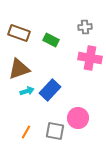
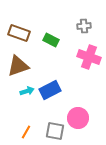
gray cross: moved 1 px left, 1 px up
pink cross: moved 1 px left, 1 px up; rotated 10 degrees clockwise
brown triangle: moved 1 px left, 3 px up
blue rectangle: rotated 20 degrees clockwise
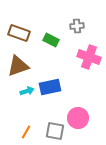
gray cross: moved 7 px left
blue rectangle: moved 3 px up; rotated 15 degrees clockwise
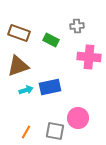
pink cross: rotated 15 degrees counterclockwise
cyan arrow: moved 1 px left, 1 px up
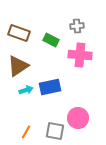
pink cross: moved 9 px left, 2 px up
brown triangle: rotated 15 degrees counterclockwise
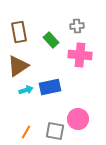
brown rectangle: moved 1 px up; rotated 60 degrees clockwise
green rectangle: rotated 21 degrees clockwise
pink circle: moved 1 px down
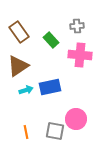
brown rectangle: rotated 25 degrees counterclockwise
pink circle: moved 2 px left
orange line: rotated 40 degrees counterclockwise
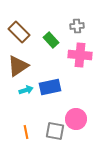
brown rectangle: rotated 10 degrees counterclockwise
